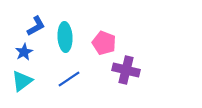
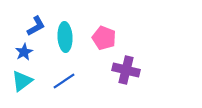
pink pentagon: moved 5 px up
blue line: moved 5 px left, 2 px down
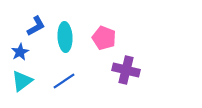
blue star: moved 4 px left
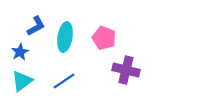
cyan ellipse: rotated 12 degrees clockwise
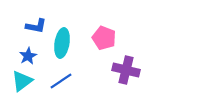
blue L-shape: rotated 40 degrees clockwise
cyan ellipse: moved 3 px left, 6 px down
blue star: moved 8 px right, 4 px down
blue line: moved 3 px left
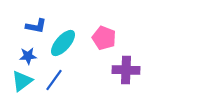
cyan ellipse: moved 1 px right; rotated 32 degrees clockwise
blue star: rotated 24 degrees clockwise
purple cross: rotated 12 degrees counterclockwise
blue line: moved 7 px left, 1 px up; rotated 20 degrees counterclockwise
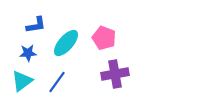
blue L-shape: moved 1 px up; rotated 20 degrees counterclockwise
cyan ellipse: moved 3 px right
blue star: moved 3 px up
purple cross: moved 11 px left, 4 px down; rotated 12 degrees counterclockwise
blue line: moved 3 px right, 2 px down
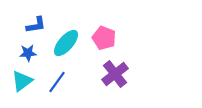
purple cross: rotated 28 degrees counterclockwise
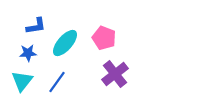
blue L-shape: moved 1 px down
cyan ellipse: moved 1 px left
cyan triangle: rotated 15 degrees counterclockwise
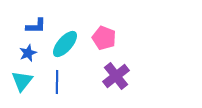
blue L-shape: rotated 10 degrees clockwise
cyan ellipse: moved 1 px down
blue star: rotated 18 degrees counterclockwise
purple cross: moved 1 px right, 2 px down
blue line: rotated 35 degrees counterclockwise
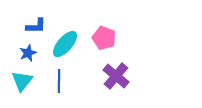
purple cross: rotated 12 degrees counterclockwise
blue line: moved 2 px right, 1 px up
